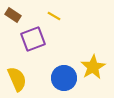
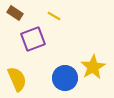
brown rectangle: moved 2 px right, 2 px up
blue circle: moved 1 px right
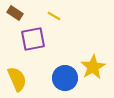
purple square: rotated 10 degrees clockwise
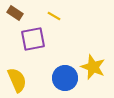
yellow star: rotated 20 degrees counterclockwise
yellow semicircle: moved 1 px down
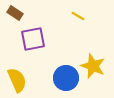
yellow line: moved 24 px right
yellow star: moved 1 px up
blue circle: moved 1 px right
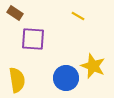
purple square: rotated 15 degrees clockwise
yellow semicircle: rotated 15 degrees clockwise
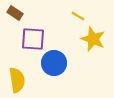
yellow star: moved 27 px up
blue circle: moved 12 px left, 15 px up
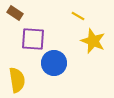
yellow star: moved 2 px down
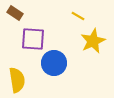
yellow star: rotated 25 degrees clockwise
